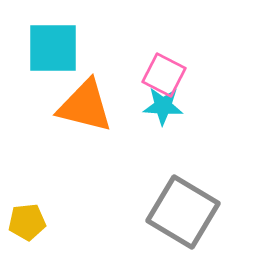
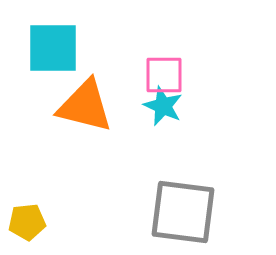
pink square: rotated 27 degrees counterclockwise
cyan star: rotated 21 degrees clockwise
gray square: rotated 24 degrees counterclockwise
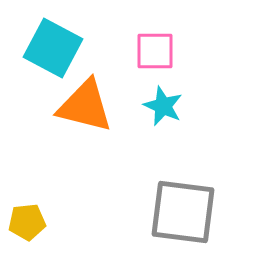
cyan square: rotated 28 degrees clockwise
pink square: moved 9 px left, 24 px up
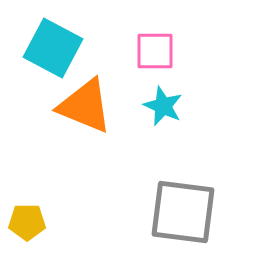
orange triangle: rotated 8 degrees clockwise
yellow pentagon: rotated 6 degrees clockwise
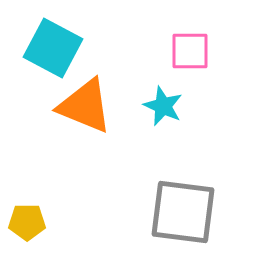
pink square: moved 35 px right
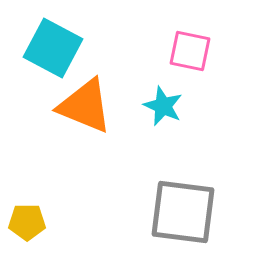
pink square: rotated 12 degrees clockwise
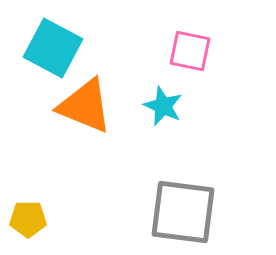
yellow pentagon: moved 1 px right, 3 px up
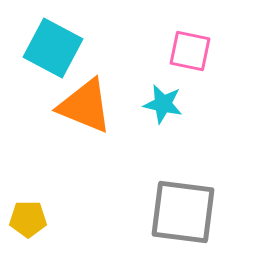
cyan star: moved 2 px up; rotated 12 degrees counterclockwise
